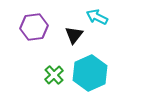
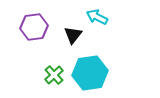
black triangle: moved 1 px left
cyan hexagon: rotated 16 degrees clockwise
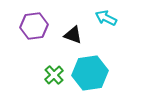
cyan arrow: moved 9 px right, 1 px down
purple hexagon: moved 1 px up
black triangle: rotated 48 degrees counterclockwise
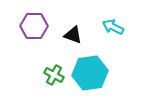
cyan arrow: moved 7 px right, 9 px down
purple hexagon: rotated 8 degrees clockwise
green cross: rotated 18 degrees counterclockwise
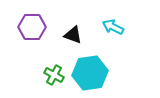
purple hexagon: moved 2 px left, 1 px down
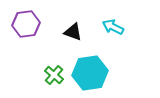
purple hexagon: moved 6 px left, 3 px up; rotated 8 degrees counterclockwise
black triangle: moved 3 px up
green cross: rotated 12 degrees clockwise
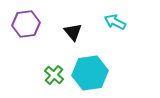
cyan arrow: moved 2 px right, 5 px up
black triangle: rotated 30 degrees clockwise
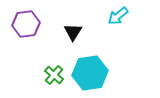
cyan arrow: moved 3 px right, 6 px up; rotated 65 degrees counterclockwise
black triangle: rotated 12 degrees clockwise
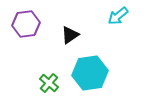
black triangle: moved 3 px left, 3 px down; rotated 24 degrees clockwise
green cross: moved 5 px left, 8 px down
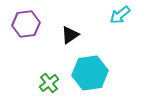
cyan arrow: moved 2 px right, 1 px up
green cross: rotated 12 degrees clockwise
